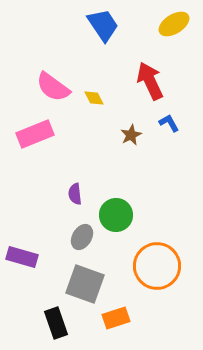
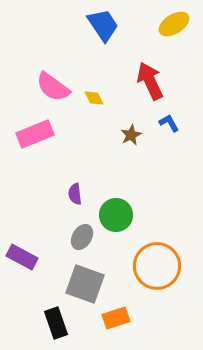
purple rectangle: rotated 12 degrees clockwise
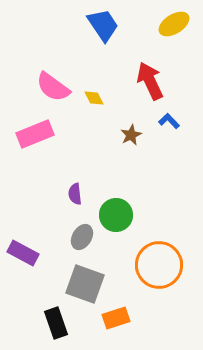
blue L-shape: moved 2 px up; rotated 15 degrees counterclockwise
purple rectangle: moved 1 px right, 4 px up
orange circle: moved 2 px right, 1 px up
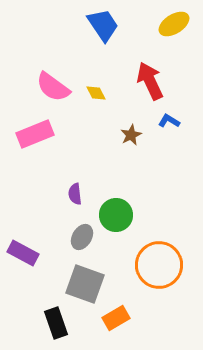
yellow diamond: moved 2 px right, 5 px up
blue L-shape: rotated 15 degrees counterclockwise
orange rectangle: rotated 12 degrees counterclockwise
